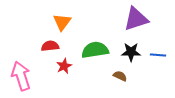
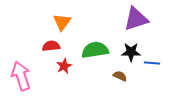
red semicircle: moved 1 px right
blue line: moved 6 px left, 8 px down
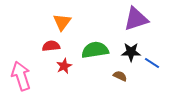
blue line: rotated 28 degrees clockwise
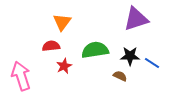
black star: moved 1 px left, 4 px down
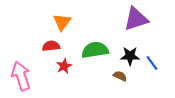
blue line: rotated 21 degrees clockwise
